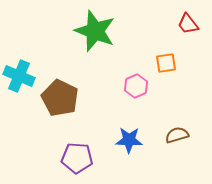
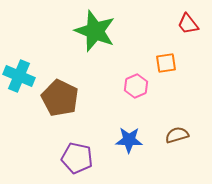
purple pentagon: rotated 8 degrees clockwise
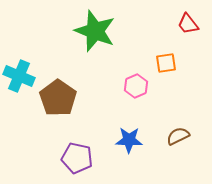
brown pentagon: moved 2 px left; rotated 9 degrees clockwise
brown semicircle: moved 1 px right, 1 px down; rotated 10 degrees counterclockwise
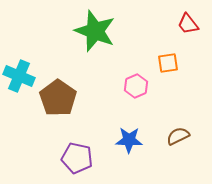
orange square: moved 2 px right
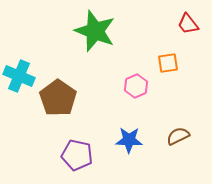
purple pentagon: moved 3 px up
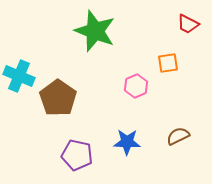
red trapezoid: rotated 25 degrees counterclockwise
blue star: moved 2 px left, 2 px down
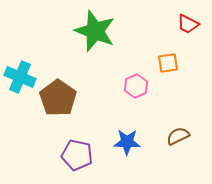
cyan cross: moved 1 px right, 1 px down
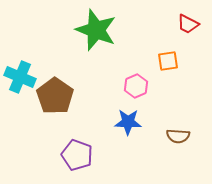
green star: moved 1 px right, 1 px up
orange square: moved 2 px up
brown pentagon: moved 3 px left, 2 px up
brown semicircle: rotated 150 degrees counterclockwise
blue star: moved 1 px right, 20 px up
purple pentagon: rotated 8 degrees clockwise
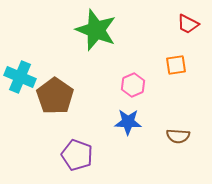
orange square: moved 8 px right, 4 px down
pink hexagon: moved 3 px left, 1 px up
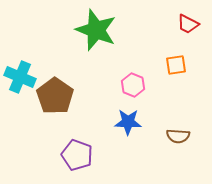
pink hexagon: rotated 15 degrees counterclockwise
